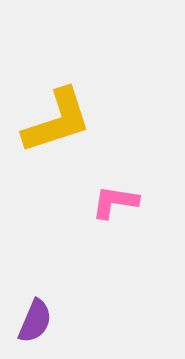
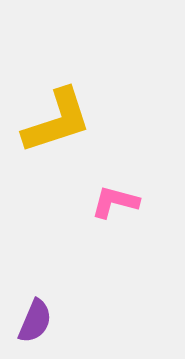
pink L-shape: rotated 6 degrees clockwise
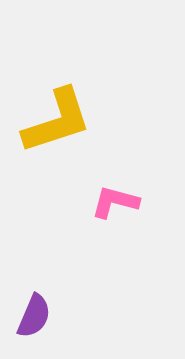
purple semicircle: moved 1 px left, 5 px up
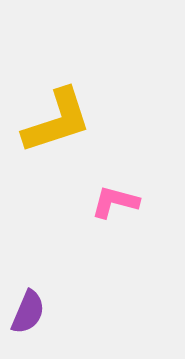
purple semicircle: moved 6 px left, 4 px up
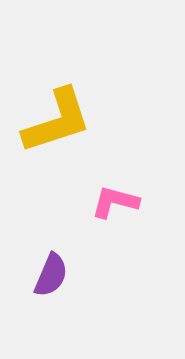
purple semicircle: moved 23 px right, 37 px up
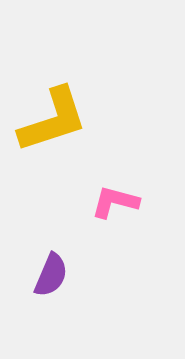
yellow L-shape: moved 4 px left, 1 px up
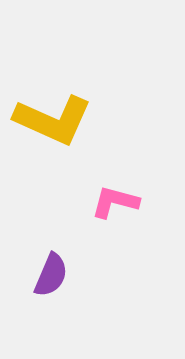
yellow L-shape: rotated 42 degrees clockwise
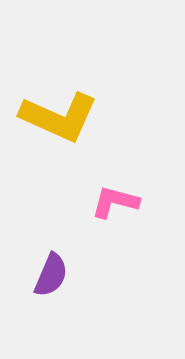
yellow L-shape: moved 6 px right, 3 px up
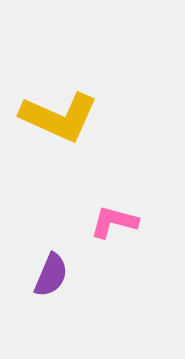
pink L-shape: moved 1 px left, 20 px down
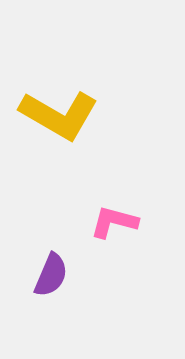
yellow L-shape: moved 2 px up; rotated 6 degrees clockwise
